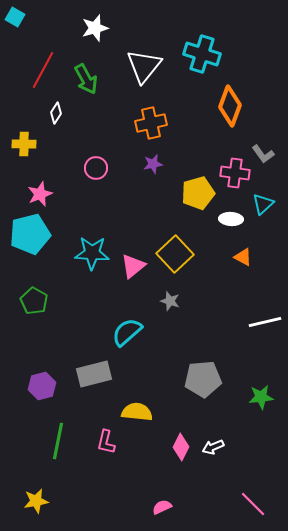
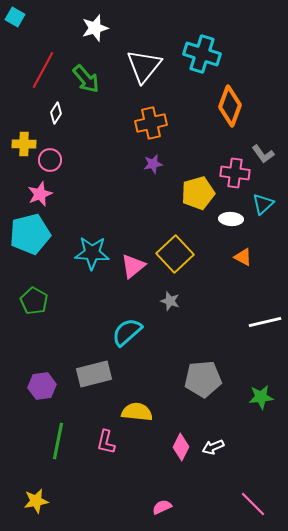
green arrow: rotated 12 degrees counterclockwise
pink circle: moved 46 px left, 8 px up
purple hexagon: rotated 8 degrees clockwise
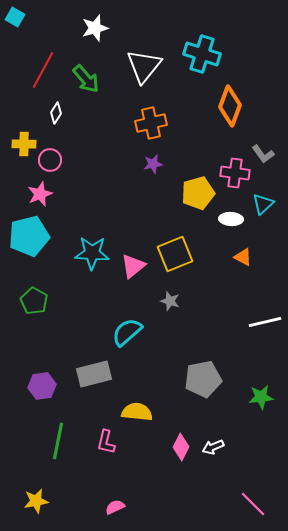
cyan pentagon: moved 1 px left, 2 px down
yellow square: rotated 21 degrees clockwise
gray pentagon: rotated 6 degrees counterclockwise
pink semicircle: moved 47 px left
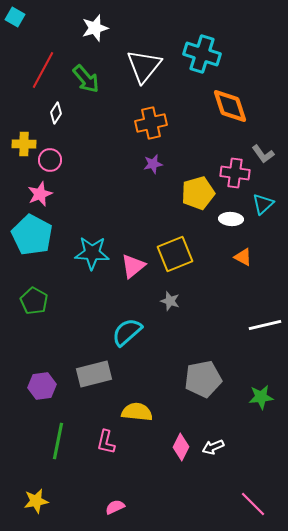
orange diamond: rotated 39 degrees counterclockwise
cyan pentagon: moved 3 px right, 1 px up; rotated 30 degrees counterclockwise
white line: moved 3 px down
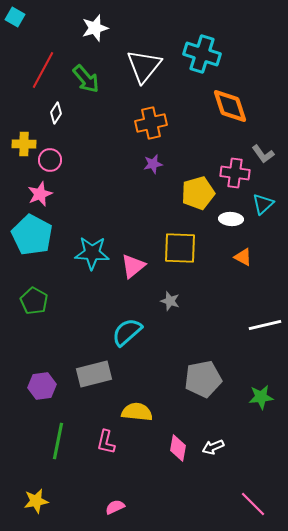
yellow square: moved 5 px right, 6 px up; rotated 24 degrees clockwise
pink diamond: moved 3 px left, 1 px down; rotated 16 degrees counterclockwise
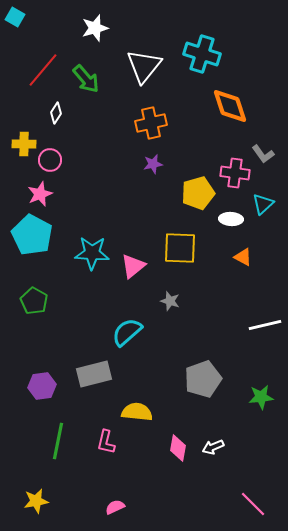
red line: rotated 12 degrees clockwise
gray pentagon: rotated 9 degrees counterclockwise
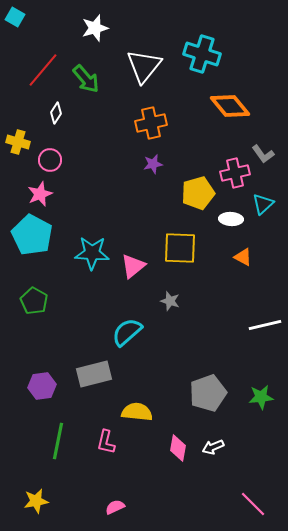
orange diamond: rotated 21 degrees counterclockwise
yellow cross: moved 6 px left, 2 px up; rotated 15 degrees clockwise
pink cross: rotated 20 degrees counterclockwise
gray pentagon: moved 5 px right, 14 px down
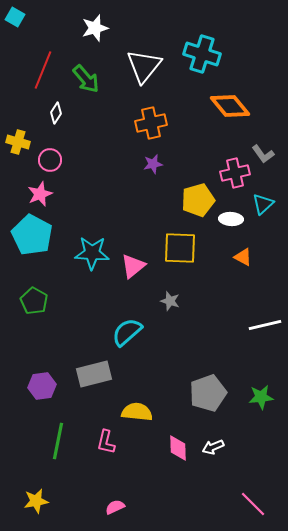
red line: rotated 18 degrees counterclockwise
yellow pentagon: moved 7 px down
pink diamond: rotated 12 degrees counterclockwise
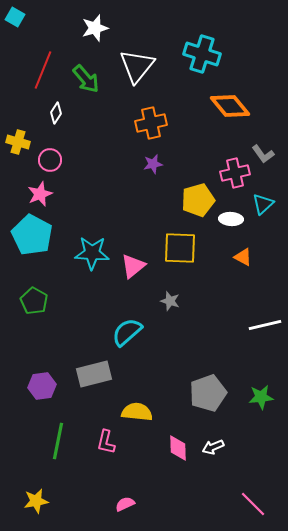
white triangle: moved 7 px left
pink semicircle: moved 10 px right, 3 px up
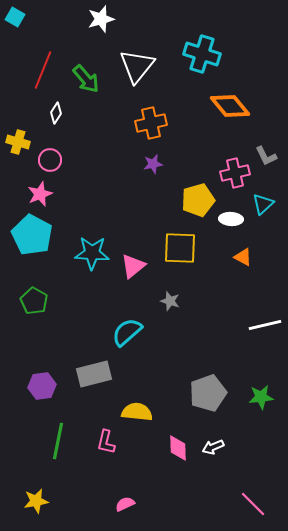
white star: moved 6 px right, 9 px up
gray L-shape: moved 3 px right, 2 px down; rotated 10 degrees clockwise
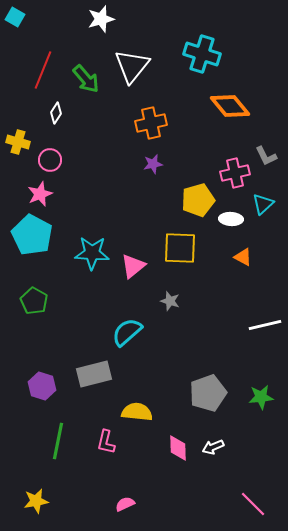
white triangle: moved 5 px left
purple hexagon: rotated 24 degrees clockwise
